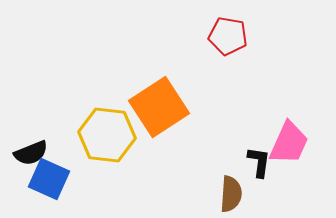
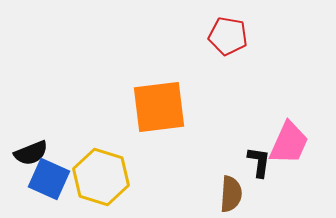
orange square: rotated 26 degrees clockwise
yellow hexagon: moved 6 px left, 42 px down; rotated 10 degrees clockwise
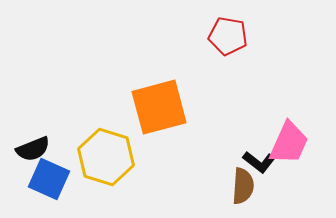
orange square: rotated 8 degrees counterclockwise
black semicircle: moved 2 px right, 4 px up
black L-shape: rotated 120 degrees clockwise
yellow hexagon: moved 5 px right, 20 px up
brown semicircle: moved 12 px right, 8 px up
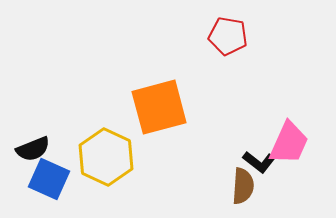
yellow hexagon: rotated 8 degrees clockwise
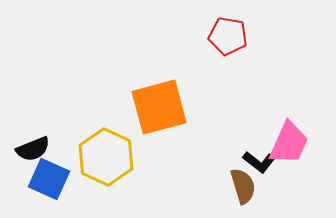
brown semicircle: rotated 21 degrees counterclockwise
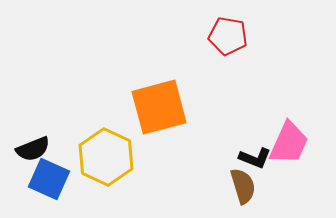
black L-shape: moved 4 px left, 4 px up; rotated 16 degrees counterclockwise
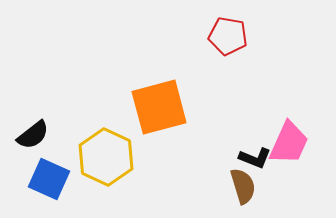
black semicircle: moved 14 px up; rotated 16 degrees counterclockwise
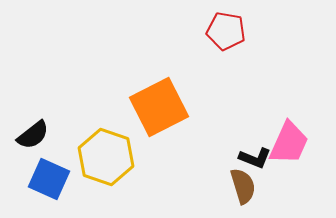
red pentagon: moved 2 px left, 5 px up
orange square: rotated 12 degrees counterclockwise
yellow hexagon: rotated 6 degrees counterclockwise
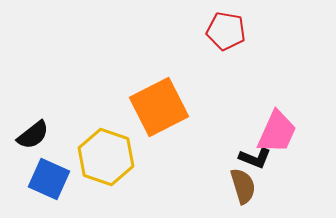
pink trapezoid: moved 12 px left, 11 px up
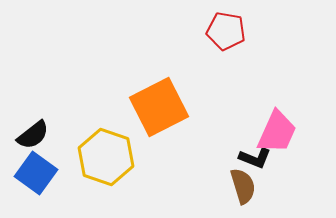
blue square: moved 13 px left, 6 px up; rotated 12 degrees clockwise
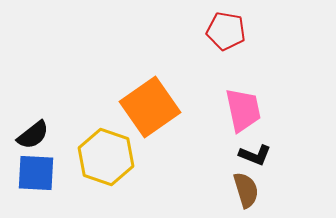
orange square: moved 9 px left; rotated 8 degrees counterclockwise
pink trapezoid: moved 34 px left, 22 px up; rotated 36 degrees counterclockwise
black L-shape: moved 3 px up
blue square: rotated 33 degrees counterclockwise
brown semicircle: moved 3 px right, 4 px down
